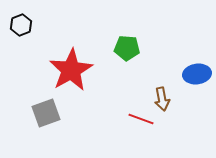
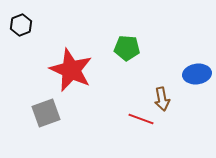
red star: rotated 18 degrees counterclockwise
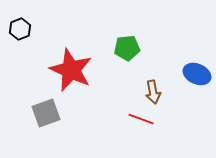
black hexagon: moved 1 px left, 4 px down
green pentagon: rotated 10 degrees counterclockwise
blue ellipse: rotated 32 degrees clockwise
brown arrow: moved 9 px left, 7 px up
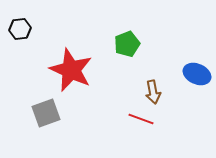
black hexagon: rotated 15 degrees clockwise
green pentagon: moved 4 px up; rotated 15 degrees counterclockwise
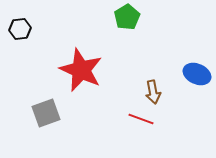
green pentagon: moved 27 px up; rotated 10 degrees counterclockwise
red star: moved 10 px right
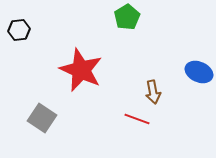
black hexagon: moved 1 px left, 1 px down
blue ellipse: moved 2 px right, 2 px up
gray square: moved 4 px left, 5 px down; rotated 36 degrees counterclockwise
red line: moved 4 px left
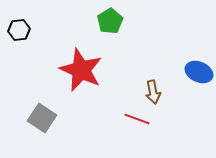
green pentagon: moved 17 px left, 4 px down
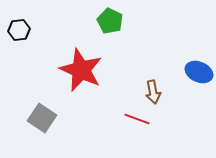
green pentagon: rotated 15 degrees counterclockwise
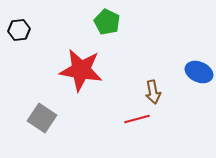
green pentagon: moved 3 px left, 1 px down
red star: rotated 15 degrees counterclockwise
red line: rotated 35 degrees counterclockwise
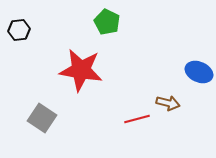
brown arrow: moved 15 px right, 11 px down; rotated 65 degrees counterclockwise
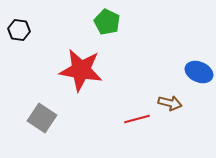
black hexagon: rotated 15 degrees clockwise
brown arrow: moved 2 px right
